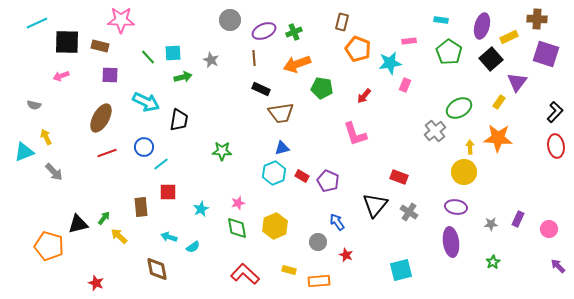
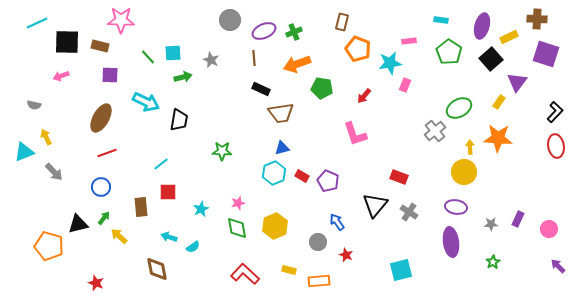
blue circle at (144, 147): moved 43 px left, 40 px down
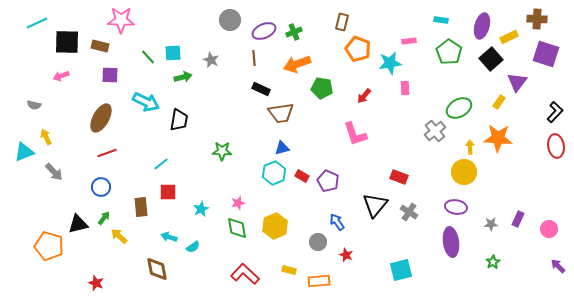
pink rectangle at (405, 85): moved 3 px down; rotated 24 degrees counterclockwise
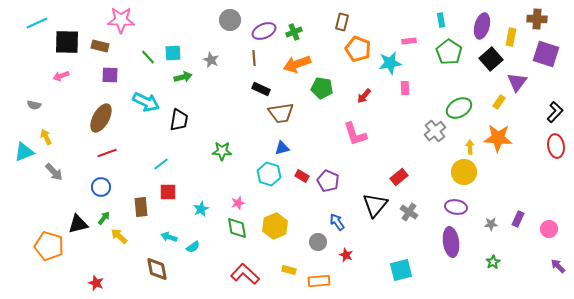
cyan rectangle at (441, 20): rotated 72 degrees clockwise
yellow rectangle at (509, 37): moved 2 px right; rotated 54 degrees counterclockwise
cyan hexagon at (274, 173): moved 5 px left, 1 px down; rotated 20 degrees counterclockwise
red rectangle at (399, 177): rotated 60 degrees counterclockwise
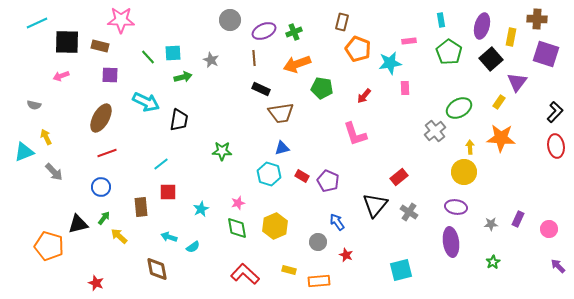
orange star at (498, 138): moved 3 px right
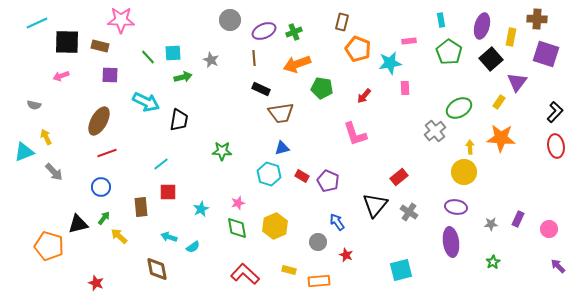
brown ellipse at (101, 118): moved 2 px left, 3 px down
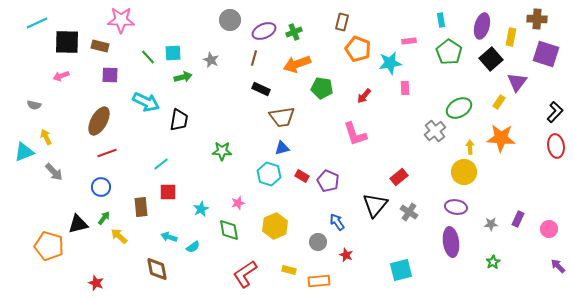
brown line at (254, 58): rotated 21 degrees clockwise
brown trapezoid at (281, 113): moved 1 px right, 4 px down
green diamond at (237, 228): moved 8 px left, 2 px down
red L-shape at (245, 274): rotated 76 degrees counterclockwise
